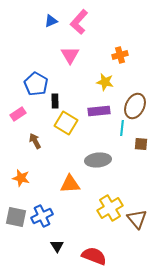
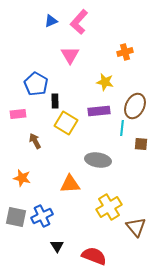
orange cross: moved 5 px right, 3 px up
pink rectangle: rotated 28 degrees clockwise
gray ellipse: rotated 15 degrees clockwise
orange star: moved 1 px right
yellow cross: moved 1 px left, 1 px up
brown triangle: moved 1 px left, 8 px down
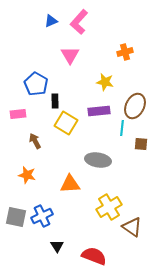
orange star: moved 5 px right, 3 px up
brown triangle: moved 4 px left; rotated 15 degrees counterclockwise
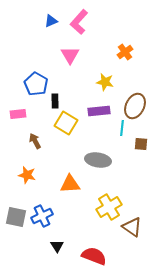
orange cross: rotated 21 degrees counterclockwise
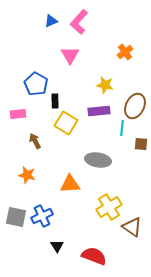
yellow star: moved 3 px down
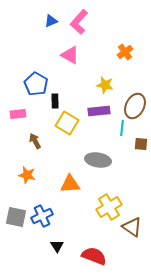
pink triangle: rotated 30 degrees counterclockwise
yellow square: moved 1 px right
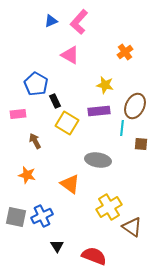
black rectangle: rotated 24 degrees counterclockwise
orange triangle: rotated 40 degrees clockwise
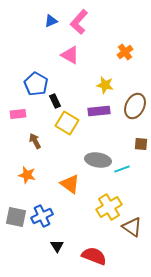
cyan line: moved 41 px down; rotated 63 degrees clockwise
